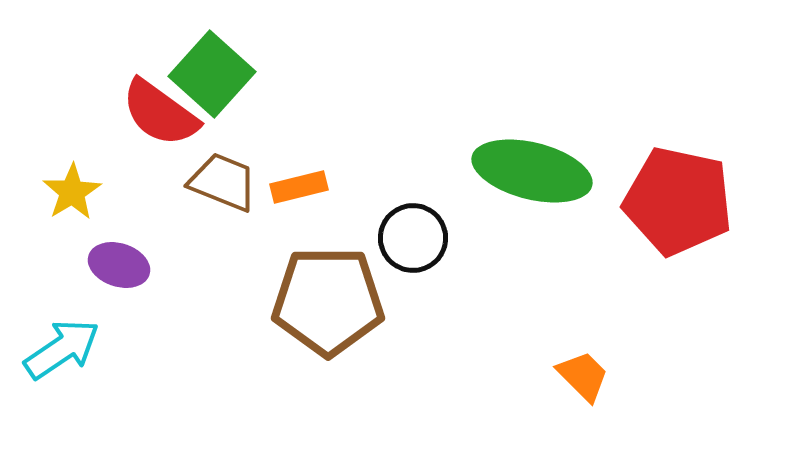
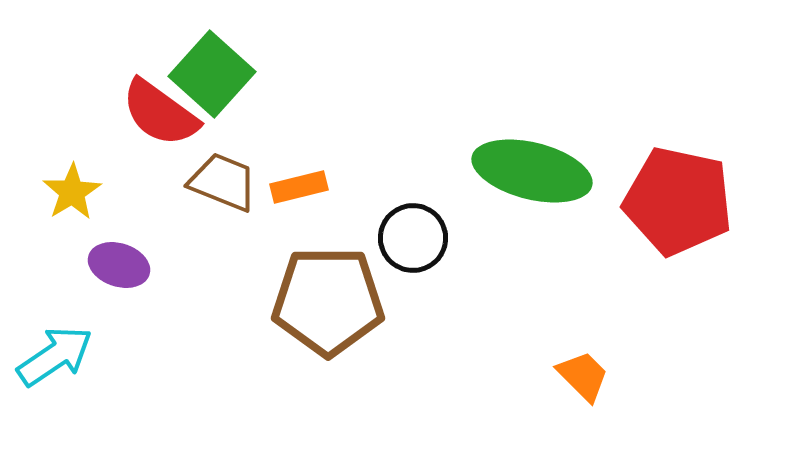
cyan arrow: moved 7 px left, 7 px down
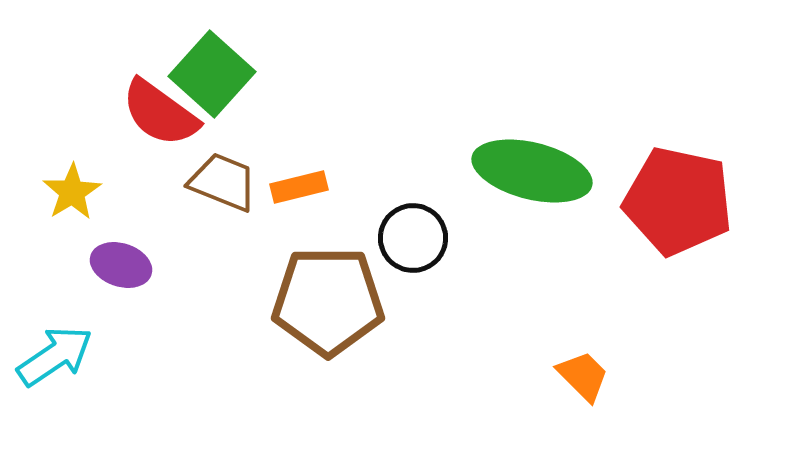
purple ellipse: moved 2 px right
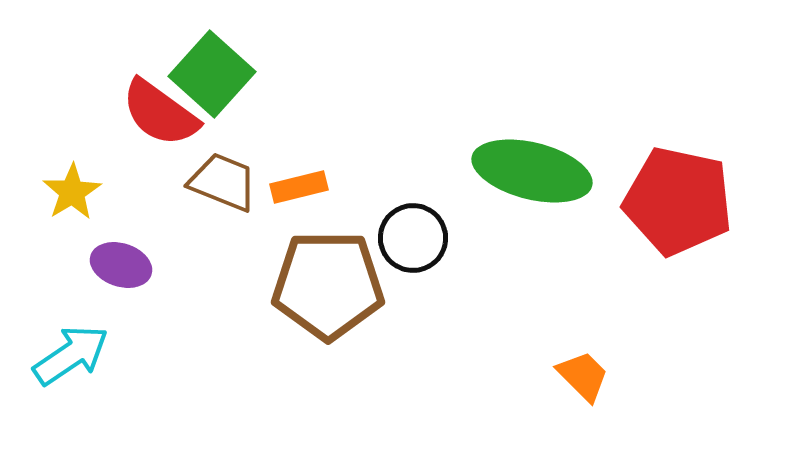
brown pentagon: moved 16 px up
cyan arrow: moved 16 px right, 1 px up
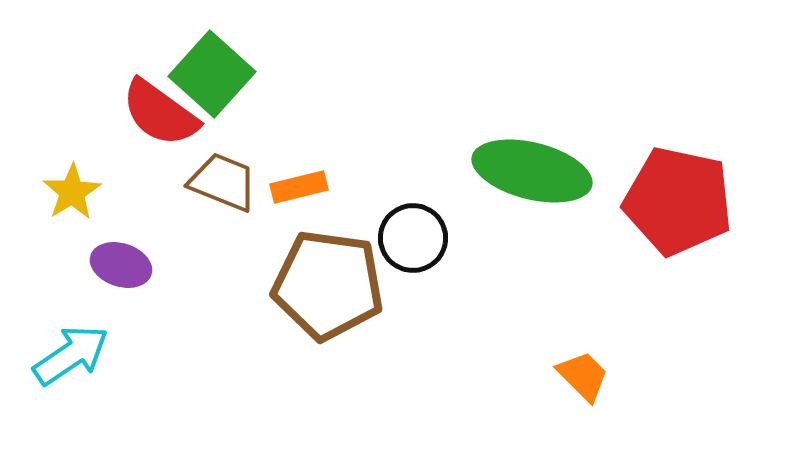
brown pentagon: rotated 8 degrees clockwise
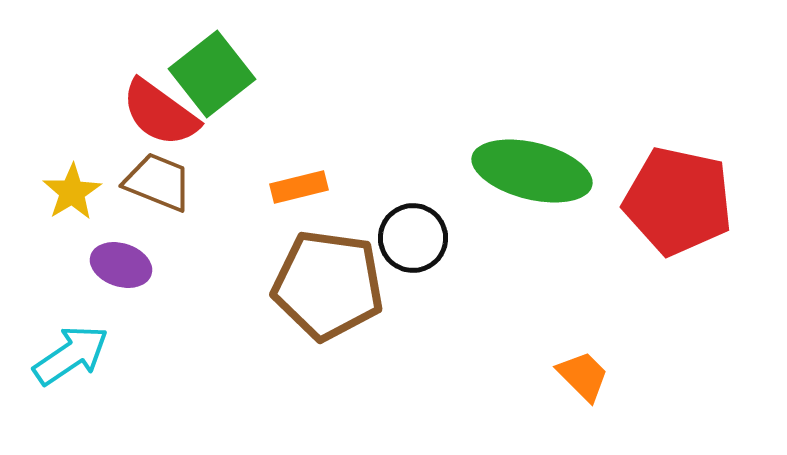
green square: rotated 10 degrees clockwise
brown trapezoid: moved 65 px left
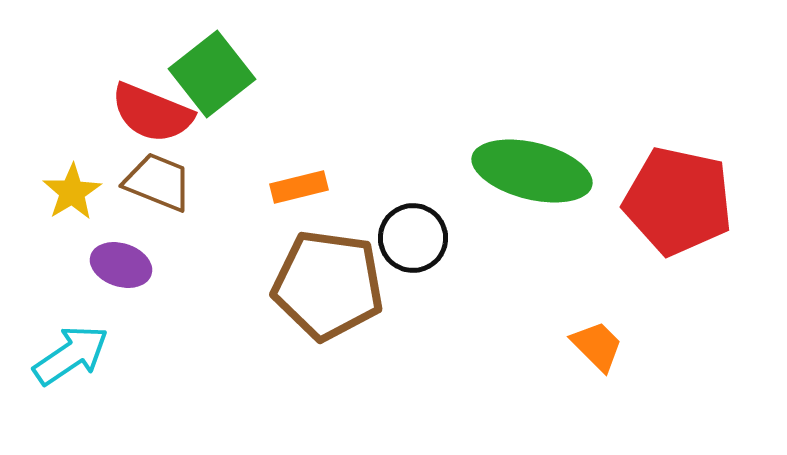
red semicircle: moved 8 px left; rotated 14 degrees counterclockwise
orange trapezoid: moved 14 px right, 30 px up
